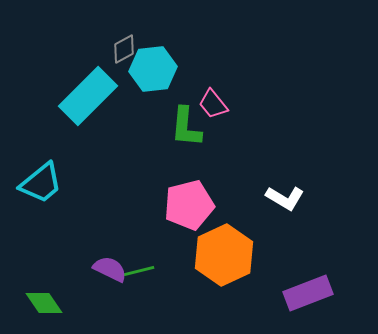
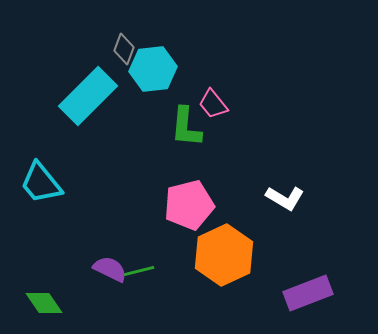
gray diamond: rotated 40 degrees counterclockwise
cyan trapezoid: rotated 90 degrees clockwise
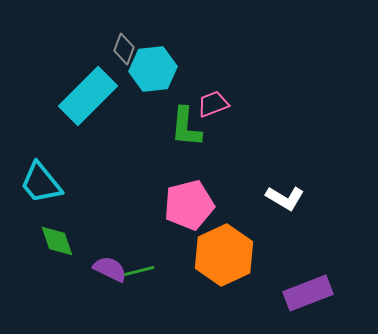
pink trapezoid: rotated 108 degrees clockwise
green diamond: moved 13 px right, 62 px up; rotated 15 degrees clockwise
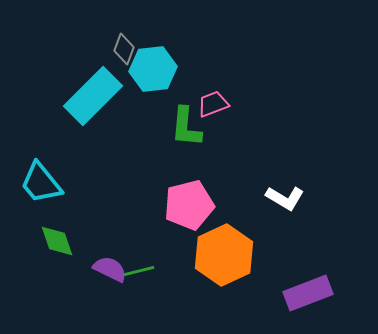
cyan rectangle: moved 5 px right
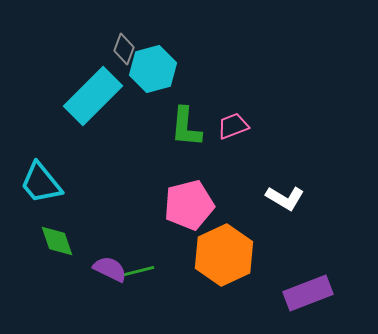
cyan hexagon: rotated 9 degrees counterclockwise
pink trapezoid: moved 20 px right, 22 px down
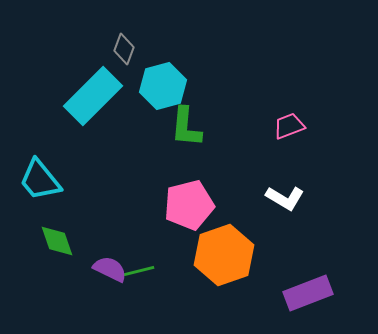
cyan hexagon: moved 10 px right, 17 px down
pink trapezoid: moved 56 px right
cyan trapezoid: moved 1 px left, 3 px up
orange hexagon: rotated 6 degrees clockwise
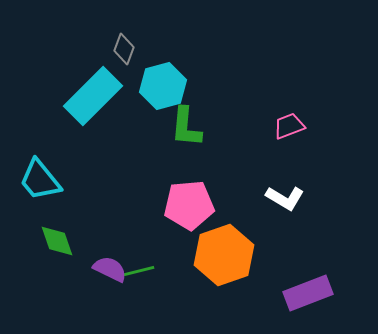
pink pentagon: rotated 9 degrees clockwise
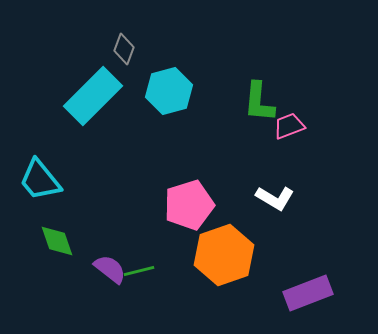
cyan hexagon: moved 6 px right, 5 px down
green L-shape: moved 73 px right, 25 px up
white L-shape: moved 10 px left
pink pentagon: rotated 12 degrees counterclockwise
purple semicircle: rotated 12 degrees clockwise
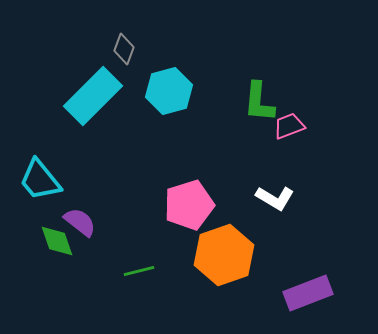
purple semicircle: moved 30 px left, 47 px up
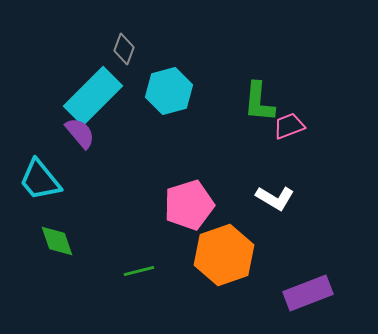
purple semicircle: moved 89 px up; rotated 12 degrees clockwise
